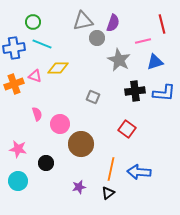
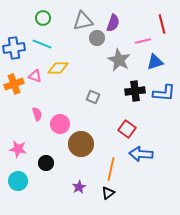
green circle: moved 10 px right, 4 px up
blue arrow: moved 2 px right, 18 px up
purple star: rotated 16 degrees counterclockwise
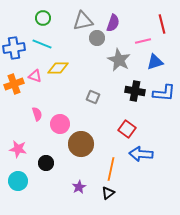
black cross: rotated 18 degrees clockwise
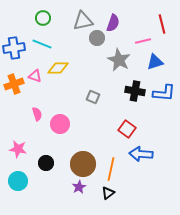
brown circle: moved 2 px right, 20 px down
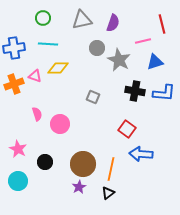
gray triangle: moved 1 px left, 1 px up
gray circle: moved 10 px down
cyan line: moved 6 px right; rotated 18 degrees counterclockwise
pink star: rotated 18 degrees clockwise
black circle: moved 1 px left, 1 px up
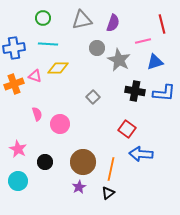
gray square: rotated 24 degrees clockwise
brown circle: moved 2 px up
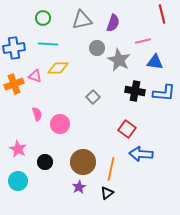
red line: moved 10 px up
blue triangle: rotated 24 degrees clockwise
black triangle: moved 1 px left
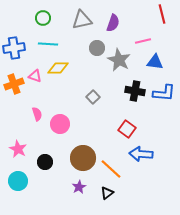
brown circle: moved 4 px up
orange line: rotated 60 degrees counterclockwise
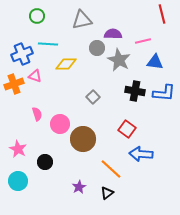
green circle: moved 6 px left, 2 px up
purple semicircle: moved 11 px down; rotated 108 degrees counterclockwise
blue cross: moved 8 px right, 6 px down; rotated 15 degrees counterclockwise
yellow diamond: moved 8 px right, 4 px up
brown circle: moved 19 px up
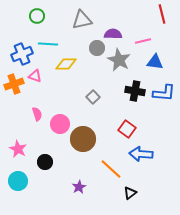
black triangle: moved 23 px right
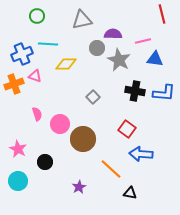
blue triangle: moved 3 px up
black triangle: rotated 48 degrees clockwise
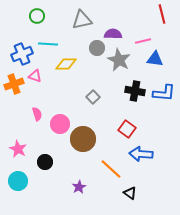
black triangle: rotated 24 degrees clockwise
